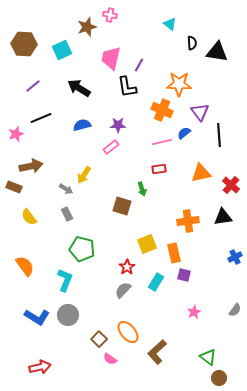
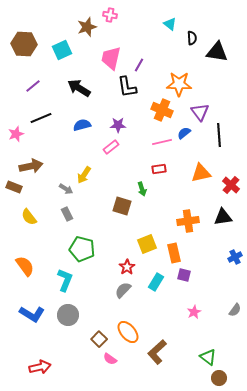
black semicircle at (192, 43): moved 5 px up
blue L-shape at (37, 317): moved 5 px left, 3 px up
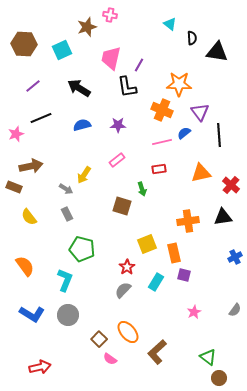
pink rectangle at (111, 147): moved 6 px right, 13 px down
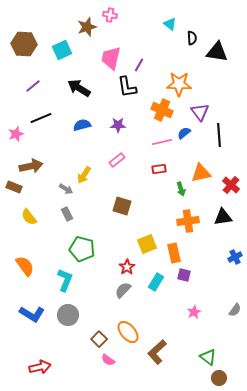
green arrow at (142, 189): moved 39 px right
pink semicircle at (110, 359): moved 2 px left, 1 px down
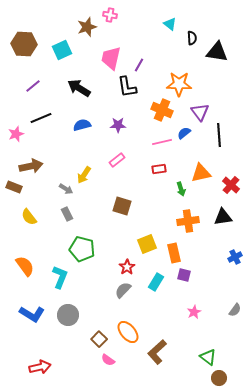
cyan L-shape at (65, 280): moved 5 px left, 3 px up
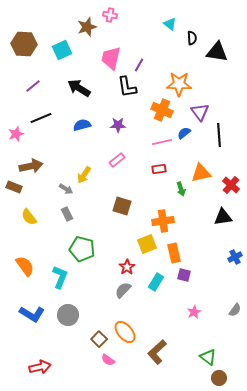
orange cross at (188, 221): moved 25 px left
orange ellipse at (128, 332): moved 3 px left
